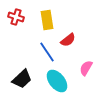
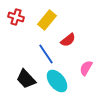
yellow rectangle: rotated 48 degrees clockwise
blue line: moved 1 px left, 2 px down
black trapezoid: moved 4 px right; rotated 90 degrees clockwise
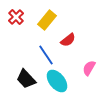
red cross: rotated 28 degrees clockwise
blue line: moved 1 px down
pink semicircle: moved 3 px right
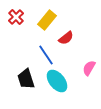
red semicircle: moved 2 px left, 2 px up
black trapezoid: rotated 25 degrees clockwise
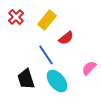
pink semicircle: rotated 14 degrees clockwise
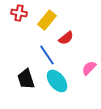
red cross: moved 3 px right, 4 px up; rotated 35 degrees counterclockwise
blue line: moved 1 px right
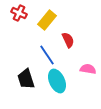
red cross: rotated 14 degrees clockwise
red semicircle: moved 2 px right, 2 px down; rotated 77 degrees counterclockwise
pink semicircle: moved 1 px left, 1 px down; rotated 56 degrees clockwise
cyan ellipse: rotated 15 degrees clockwise
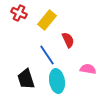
cyan ellipse: rotated 15 degrees clockwise
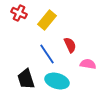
red semicircle: moved 2 px right, 5 px down
blue line: moved 1 px up
pink semicircle: moved 5 px up
cyan ellipse: rotated 65 degrees counterclockwise
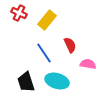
blue line: moved 3 px left, 1 px up
black trapezoid: moved 3 px down
